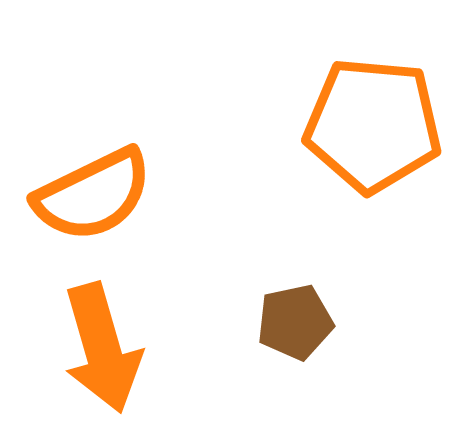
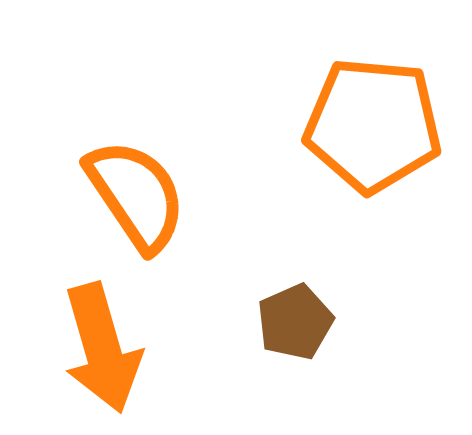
orange semicircle: moved 43 px right; rotated 98 degrees counterclockwise
brown pentagon: rotated 12 degrees counterclockwise
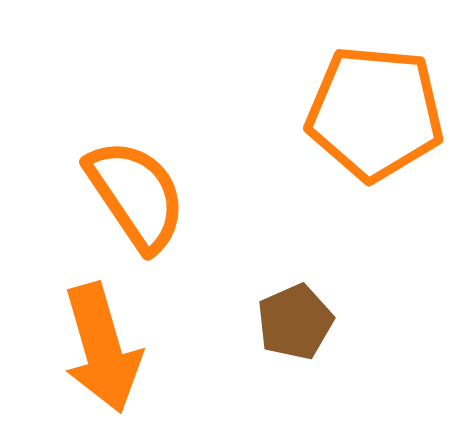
orange pentagon: moved 2 px right, 12 px up
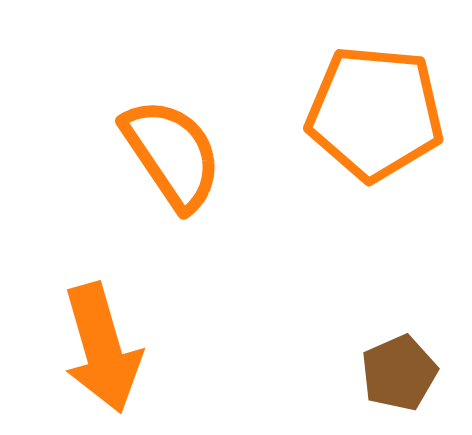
orange semicircle: moved 36 px right, 41 px up
brown pentagon: moved 104 px right, 51 px down
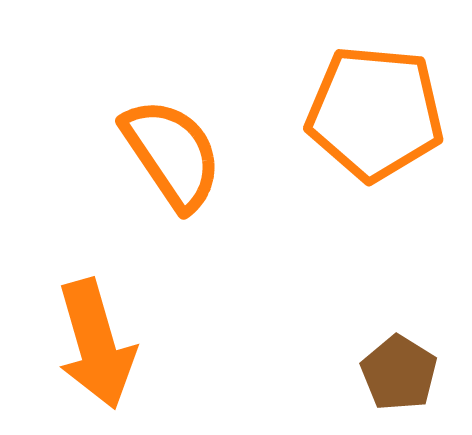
orange arrow: moved 6 px left, 4 px up
brown pentagon: rotated 16 degrees counterclockwise
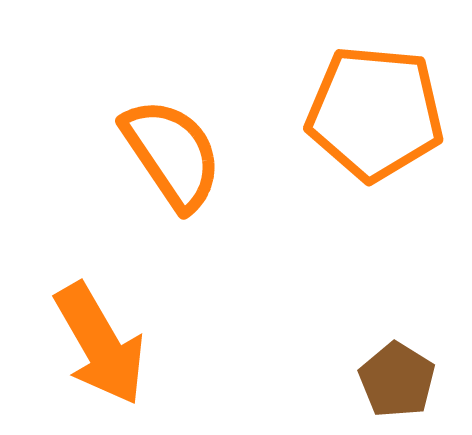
orange arrow: moved 4 px right; rotated 14 degrees counterclockwise
brown pentagon: moved 2 px left, 7 px down
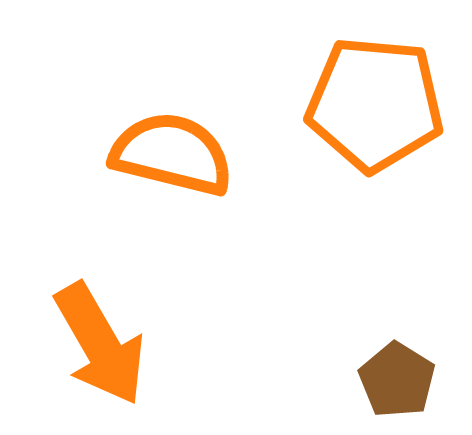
orange pentagon: moved 9 px up
orange semicircle: rotated 42 degrees counterclockwise
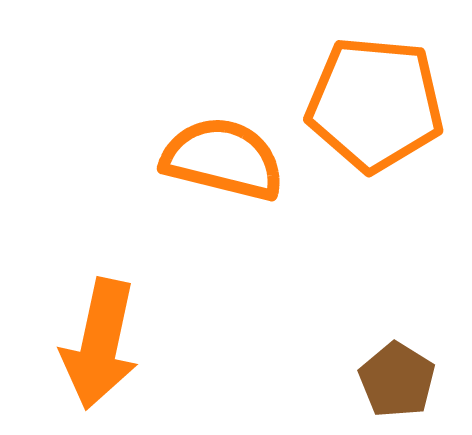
orange semicircle: moved 51 px right, 5 px down
orange arrow: rotated 42 degrees clockwise
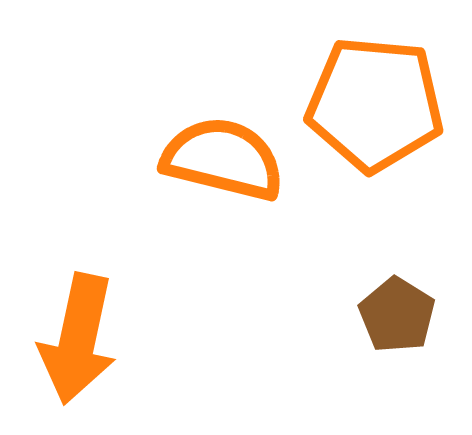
orange arrow: moved 22 px left, 5 px up
brown pentagon: moved 65 px up
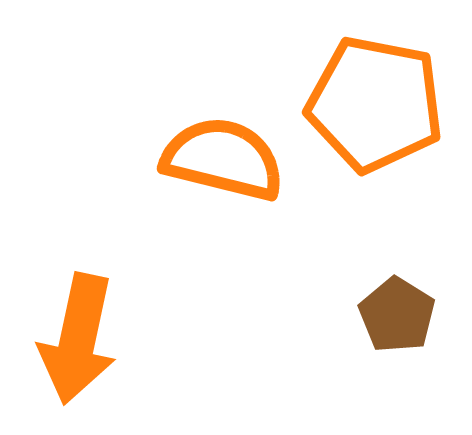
orange pentagon: rotated 6 degrees clockwise
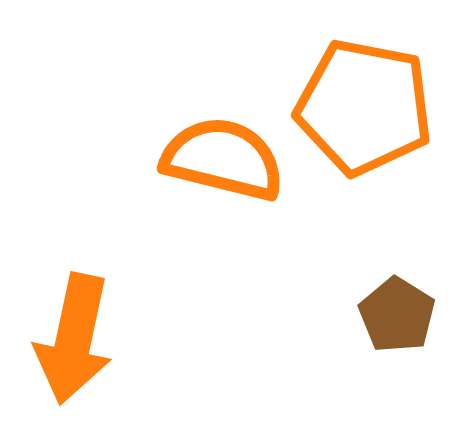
orange pentagon: moved 11 px left, 3 px down
orange arrow: moved 4 px left
